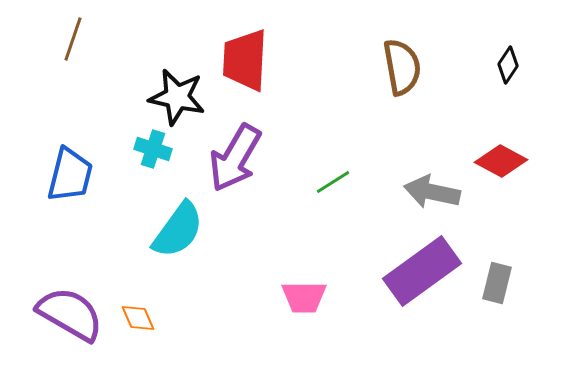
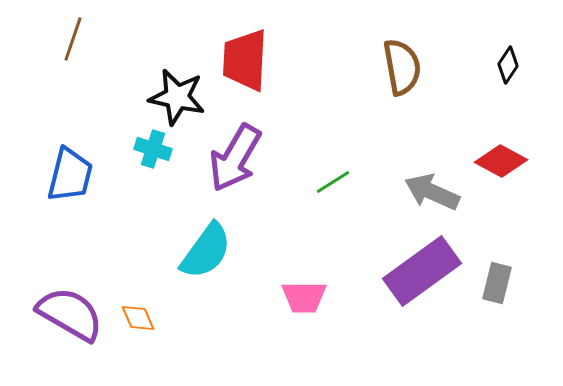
gray arrow: rotated 12 degrees clockwise
cyan semicircle: moved 28 px right, 21 px down
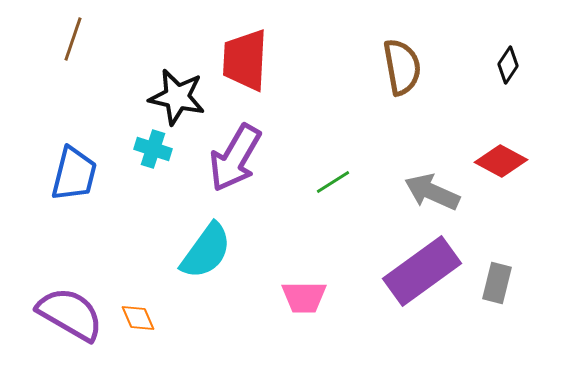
blue trapezoid: moved 4 px right, 1 px up
